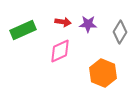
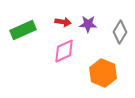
pink diamond: moved 4 px right
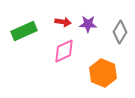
green rectangle: moved 1 px right, 1 px down
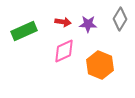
gray diamond: moved 13 px up
orange hexagon: moved 3 px left, 8 px up
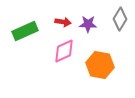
green rectangle: moved 1 px right
orange hexagon: rotated 12 degrees counterclockwise
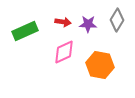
gray diamond: moved 3 px left, 1 px down
pink diamond: moved 1 px down
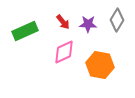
red arrow: rotated 42 degrees clockwise
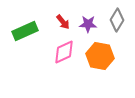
orange hexagon: moved 9 px up
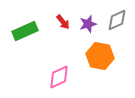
gray diamond: rotated 35 degrees clockwise
purple star: rotated 18 degrees counterclockwise
pink diamond: moved 5 px left, 25 px down
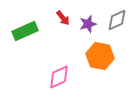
red arrow: moved 4 px up
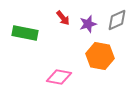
green rectangle: moved 2 px down; rotated 35 degrees clockwise
pink diamond: rotated 35 degrees clockwise
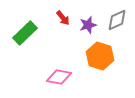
purple star: moved 1 px down
green rectangle: rotated 55 degrees counterclockwise
orange hexagon: rotated 8 degrees clockwise
